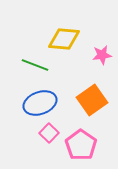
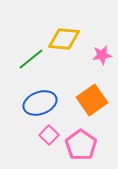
green line: moved 4 px left, 6 px up; rotated 60 degrees counterclockwise
pink square: moved 2 px down
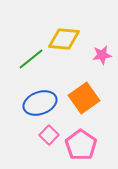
orange square: moved 8 px left, 2 px up
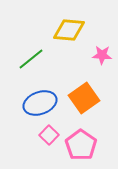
yellow diamond: moved 5 px right, 9 px up
pink star: rotated 12 degrees clockwise
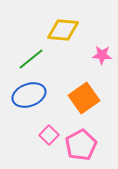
yellow diamond: moved 6 px left
blue ellipse: moved 11 px left, 8 px up
pink pentagon: rotated 8 degrees clockwise
